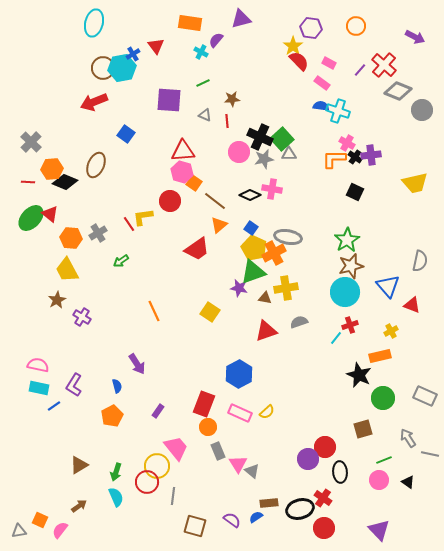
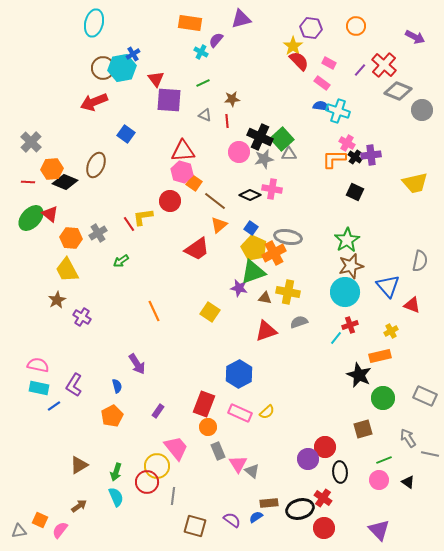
red triangle at (156, 46): moved 33 px down
yellow cross at (286, 288): moved 2 px right, 4 px down; rotated 20 degrees clockwise
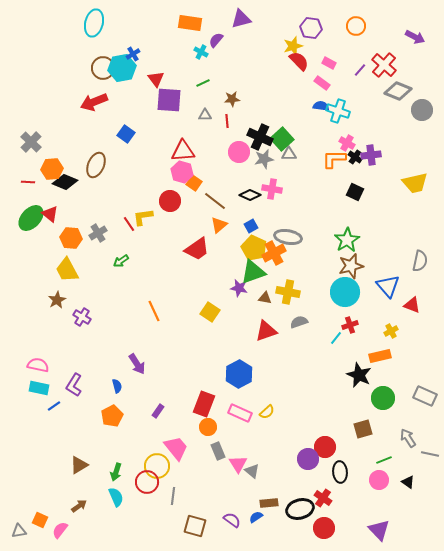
yellow star at (293, 46): rotated 18 degrees clockwise
gray triangle at (205, 115): rotated 24 degrees counterclockwise
blue square at (251, 228): moved 2 px up; rotated 24 degrees clockwise
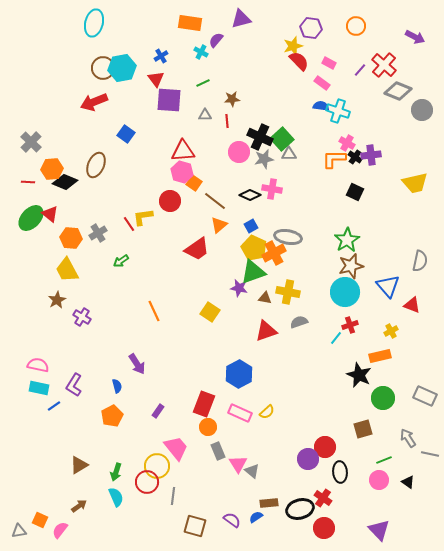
blue cross at (133, 54): moved 28 px right, 2 px down
